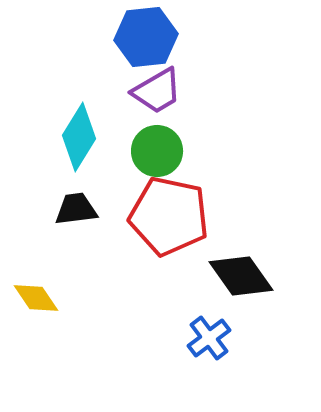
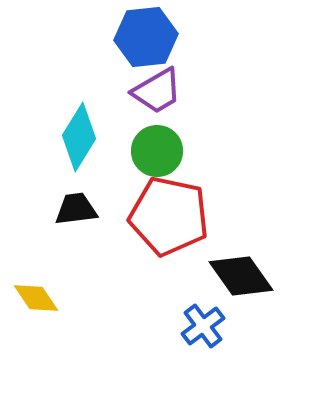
blue cross: moved 6 px left, 12 px up
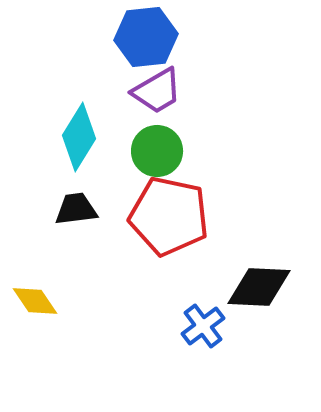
black diamond: moved 18 px right, 11 px down; rotated 52 degrees counterclockwise
yellow diamond: moved 1 px left, 3 px down
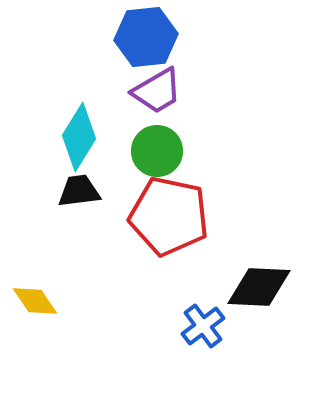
black trapezoid: moved 3 px right, 18 px up
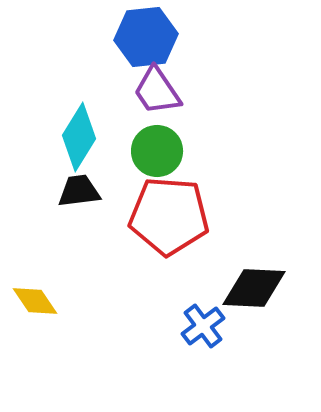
purple trapezoid: rotated 86 degrees clockwise
red pentagon: rotated 8 degrees counterclockwise
black diamond: moved 5 px left, 1 px down
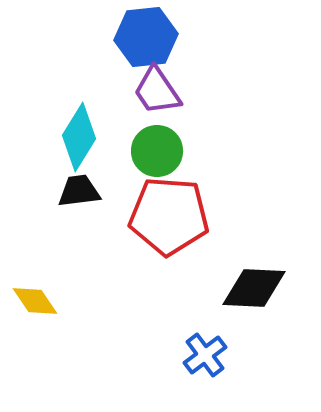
blue cross: moved 2 px right, 29 px down
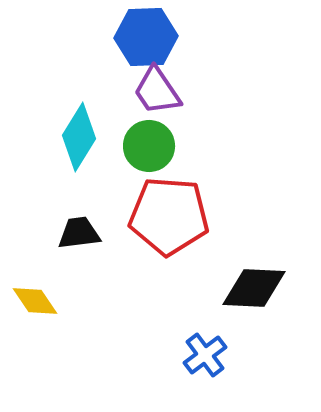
blue hexagon: rotated 4 degrees clockwise
green circle: moved 8 px left, 5 px up
black trapezoid: moved 42 px down
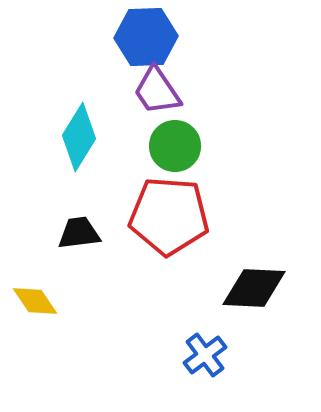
green circle: moved 26 px right
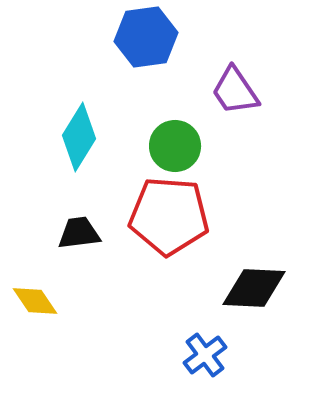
blue hexagon: rotated 6 degrees counterclockwise
purple trapezoid: moved 78 px right
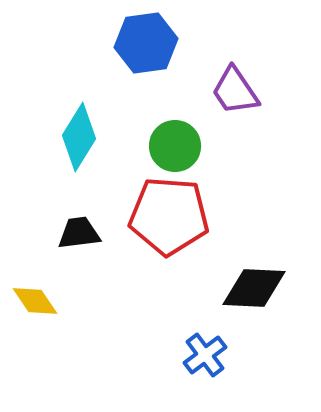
blue hexagon: moved 6 px down
